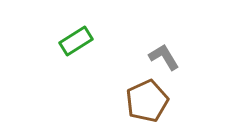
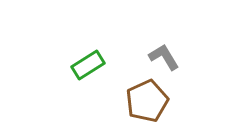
green rectangle: moved 12 px right, 24 px down
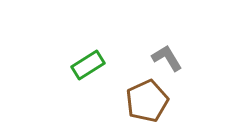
gray L-shape: moved 3 px right, 1 px down
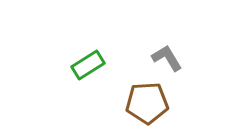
brown pentagon: moved 2 px down; rotated 21 degrees clockwise
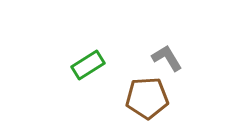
brown pentagon: moved 5 px up
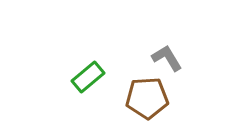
green rectangle: moved 12 px down; rotated 8 degrees counterclockwise
